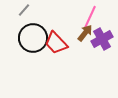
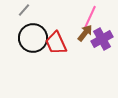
red trapezoid: rotated 20 degrees clockwise
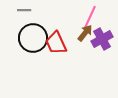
gray line: rotated 48 degrees clockwise
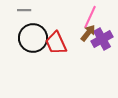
brown arrow: moved 3 px right
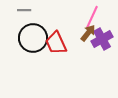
pink line: moved 2 px right
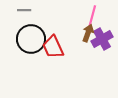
pink line: rotated 10 degrees counterclockwise
brown arrow: rotated 18 degrees counterclockwise
black circle: moved 2 px left, 1 px down
red trapezoid: moved 3 px left, 4 px down
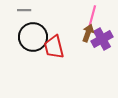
black circle: moved 2 px right, 2 px up
red trapezoid: moved 1 px right; rotated 10 degrees clockwise
